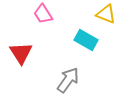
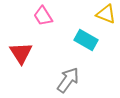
pink trapezoid: moved 2 px down
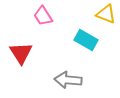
gray arrow: rotated 120 degrees counterclockwise
